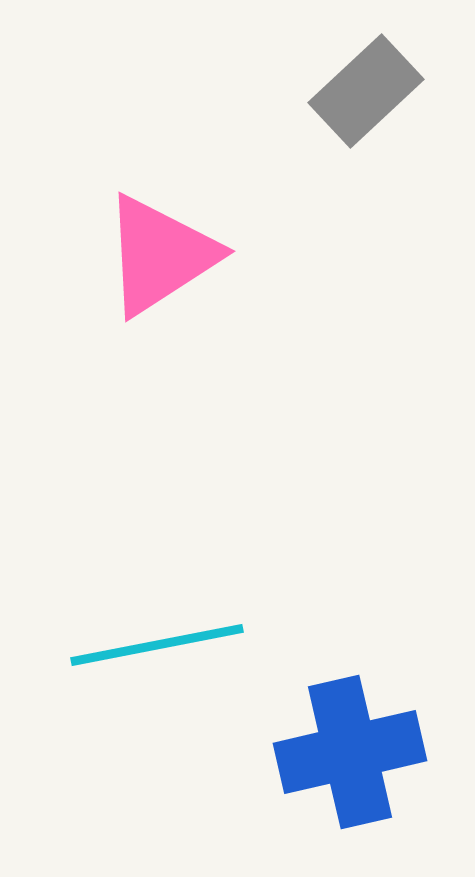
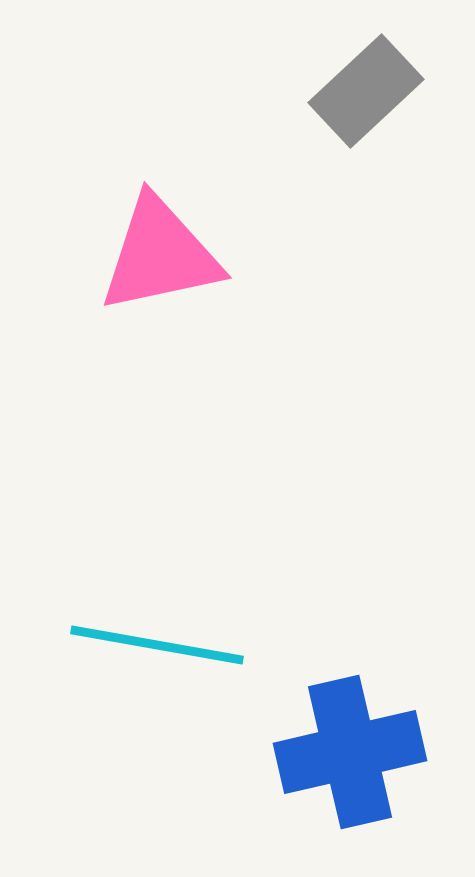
pink triangle: rotated 21 degrees clockwise
cyan line: rotated 21 degrees clockwise
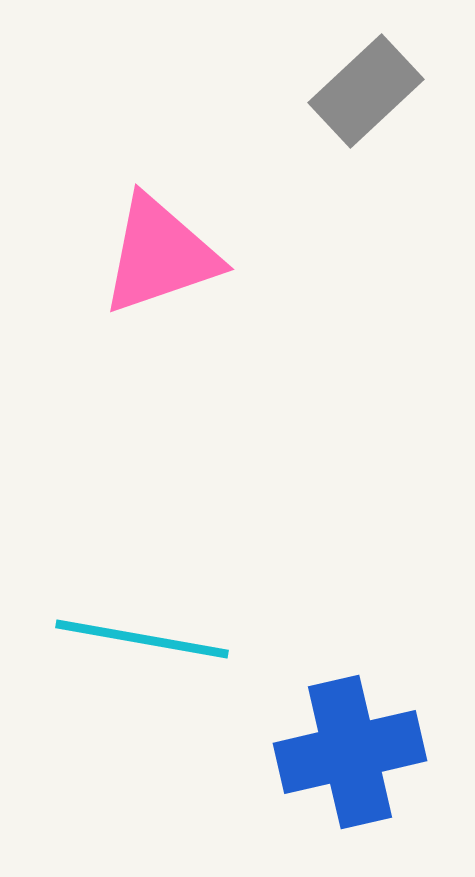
pink triangle: rotated 7 degrees counterclockwise
cyan line: moved 15 px left, 6 px up
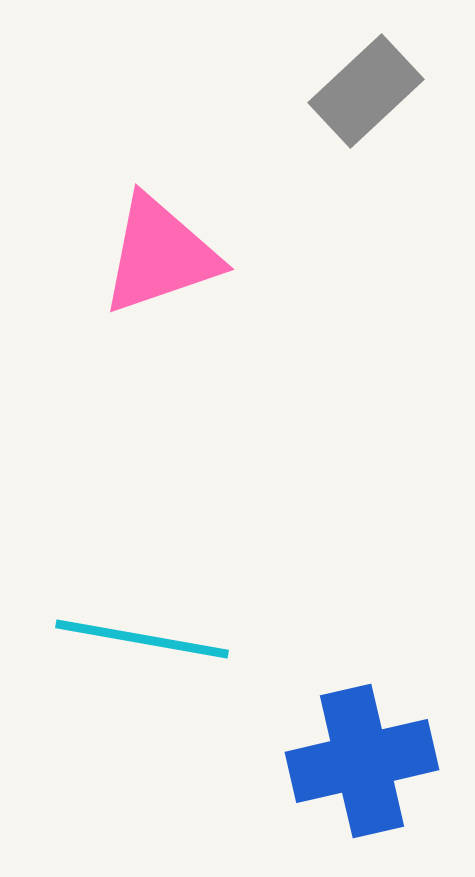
blue cross: moved 12 px right, 9 px down
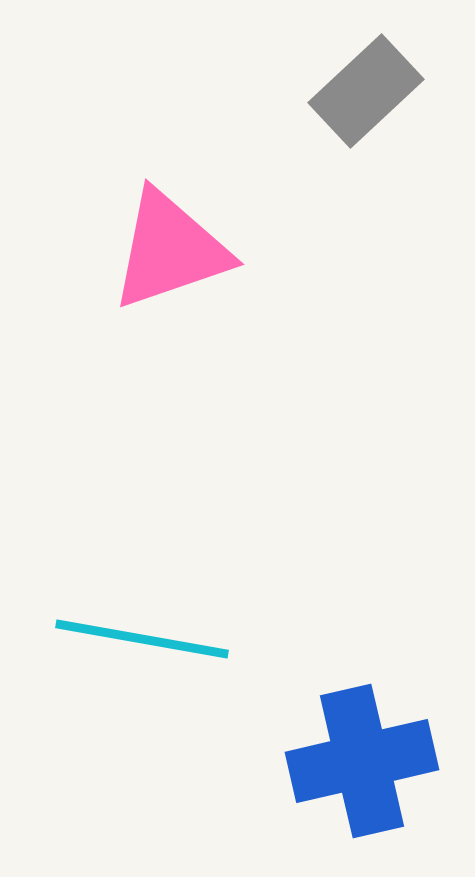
pink triangle: moved 10 px right, 5 px up
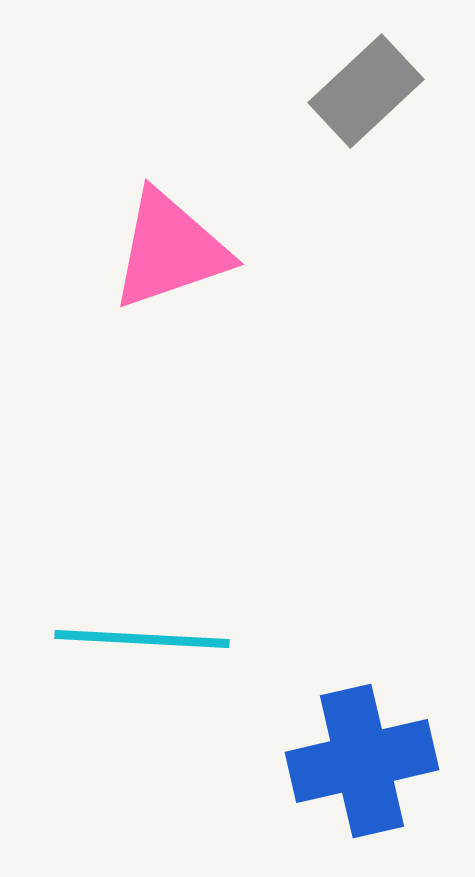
cyan line: rotated 7 degrees counterclockwise
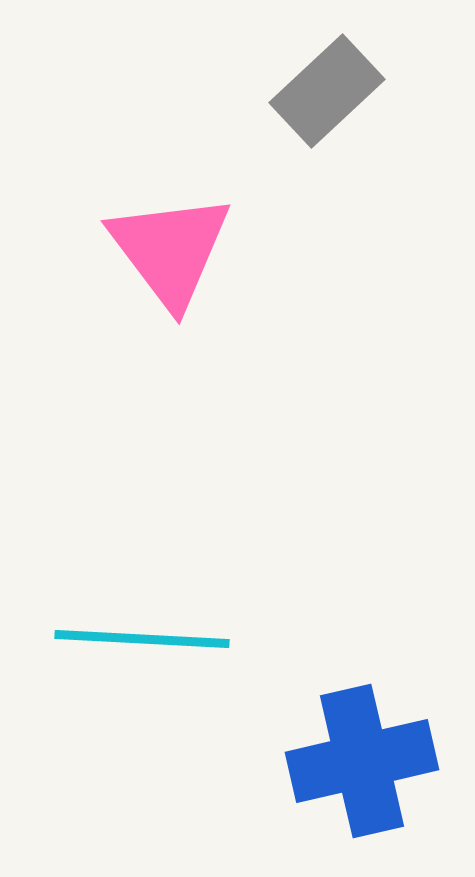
gray rectangle: moved 39 px left
pink triangle: rotated 48 degrees counterclockwise
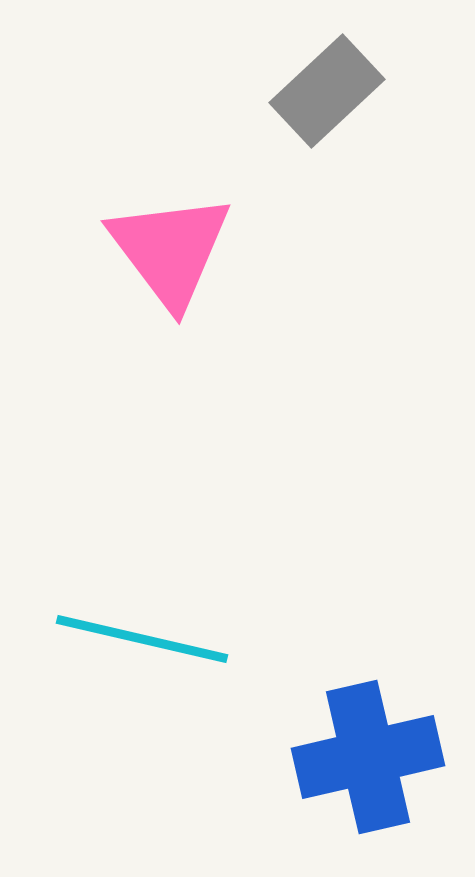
cyan line: rotated 10 degrees clockwise
blue cross: moved 6 px right, 4 px up
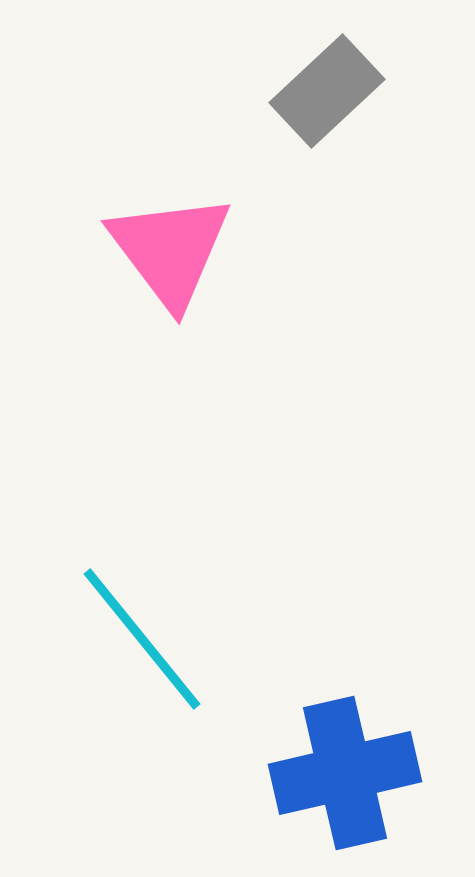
cyan line: rotated 38 degrees clockwise
blue cross: moved 23 px left, 16 px down
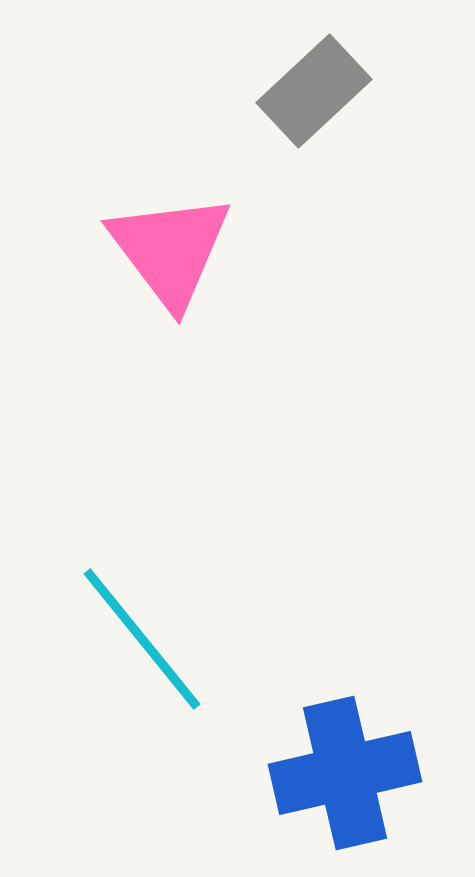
gray rectangle: moved 13 px left
